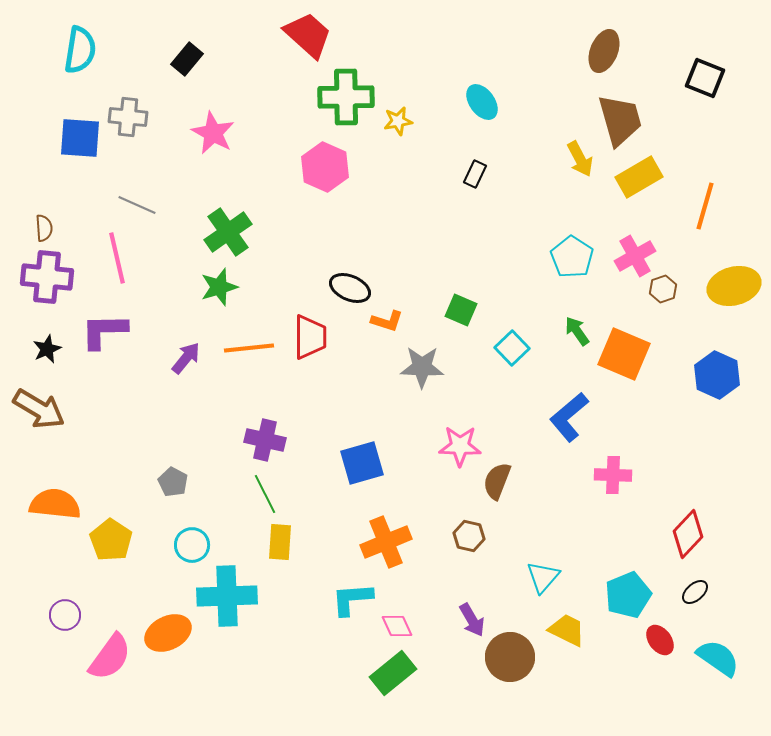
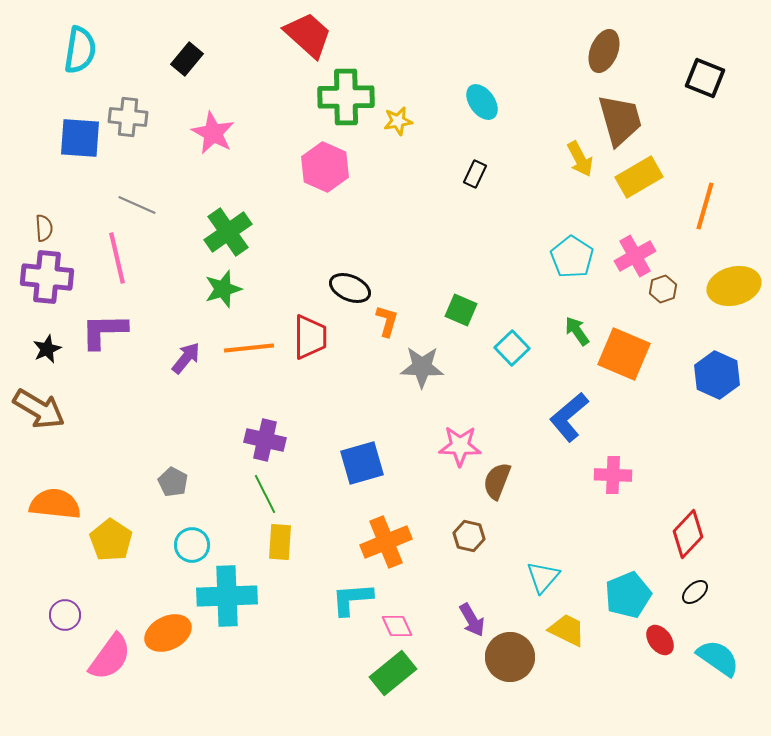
green star at (219, 287): moved 4 px right, 2 px down
orange L-shape at (387, 321): rotated 92 degrees counterclockwise
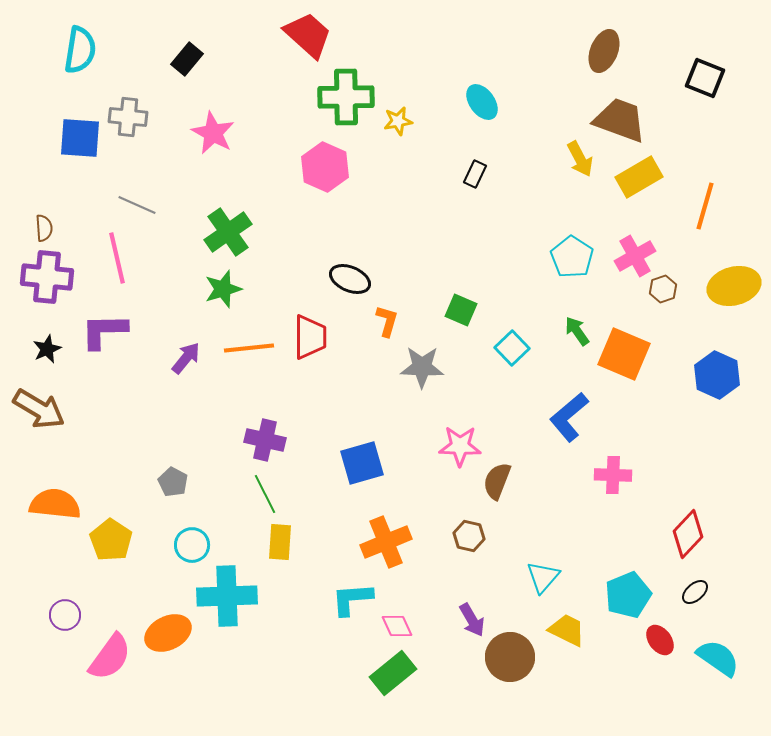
brown trapezoid at (620, 120): rotated 54 degrees counterclockwise
black ellipse at (350, 288): moved 9 px up
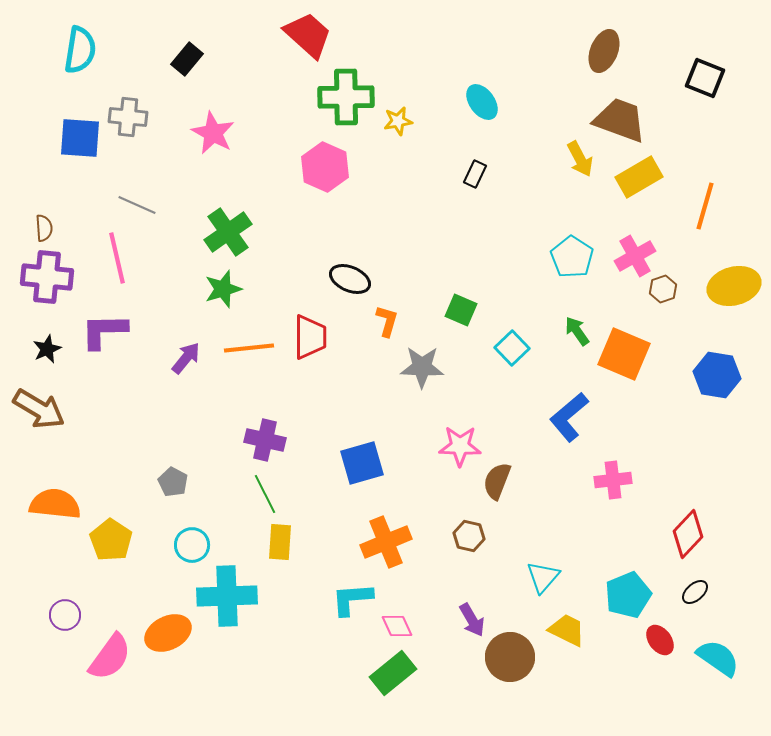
blue hexagon at (717, 375): rotated 15 degrees counterclockwise
pink cross at (613, 475): moved 5 px down; rotated 9 degrees counterclockwise
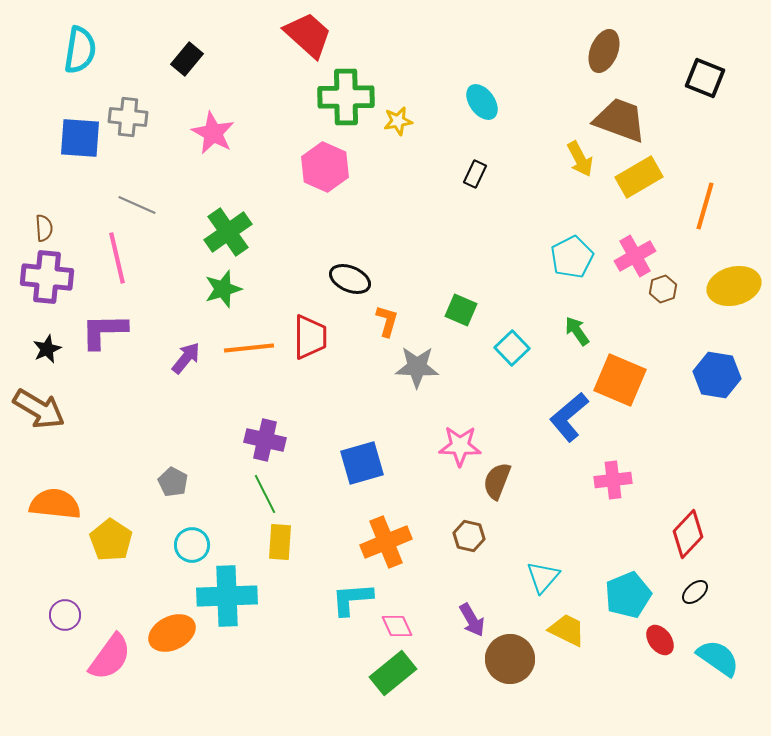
cyan pentagon at (572, 257): rotated 12 degrees clockwise
orange square at (624, 354): moved 4 px left, 26 px down
gray star at (422, 367): moved 5 px left
orange ellipse at (168, 633): moved 4 px right
brown circle at (510, 657): moved 2 px down
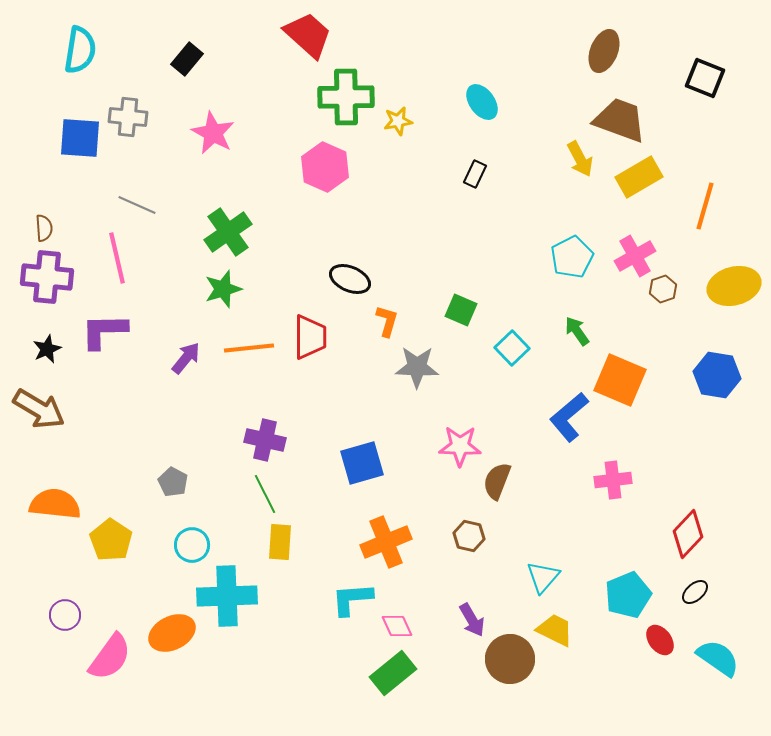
yellow trapezoid at (567, 630): moved 12 px left
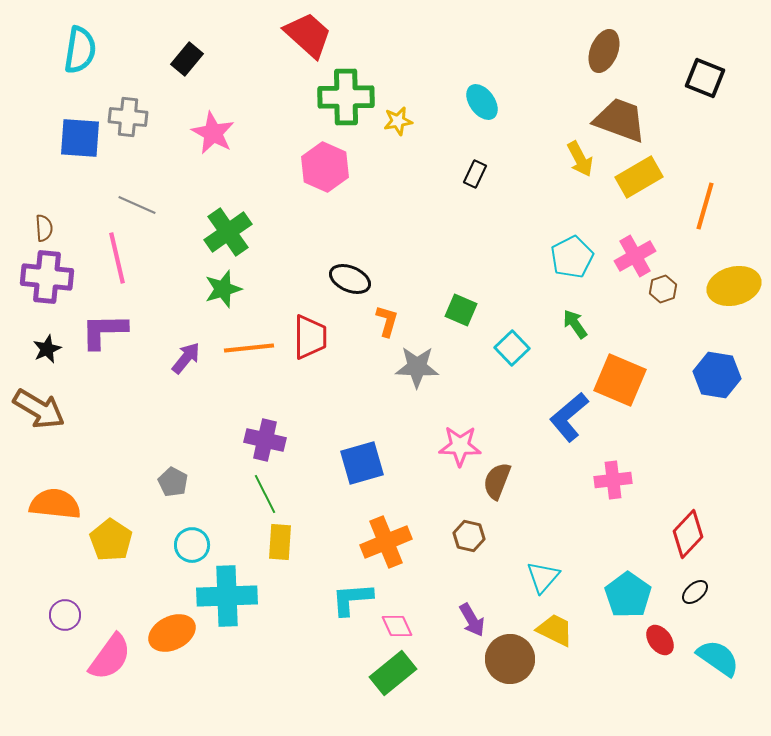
green arrow at (577, 331): moved 2 px left, 7 px up
cyan pentagon at (628, 595): rotated 15 degrees counterclockwise
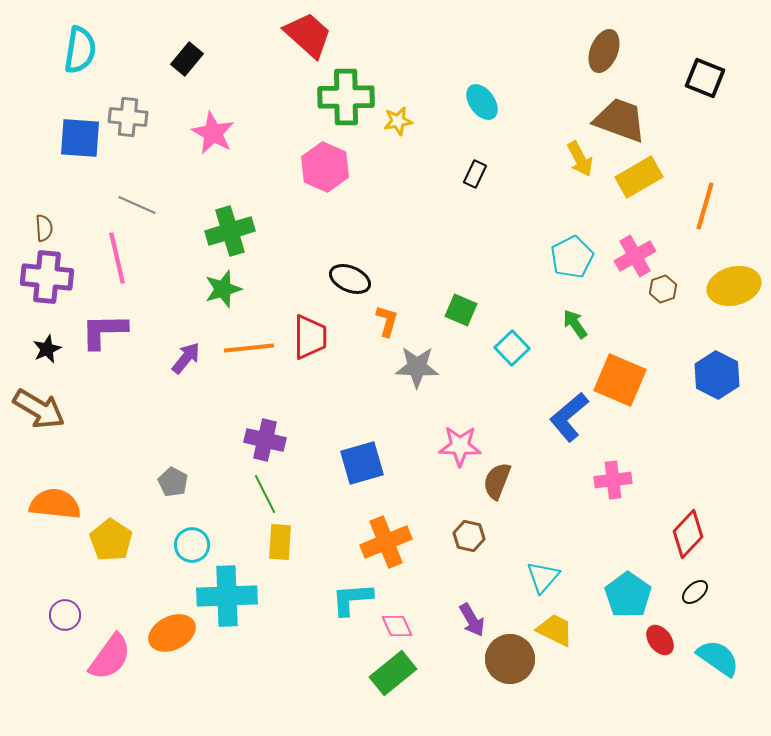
green cross at (228, 232): moved 2 px right, 1 px up; rotated 18 degrees clockwise
blue hexagon at (717, 375): rotated 18 degrees clockwise
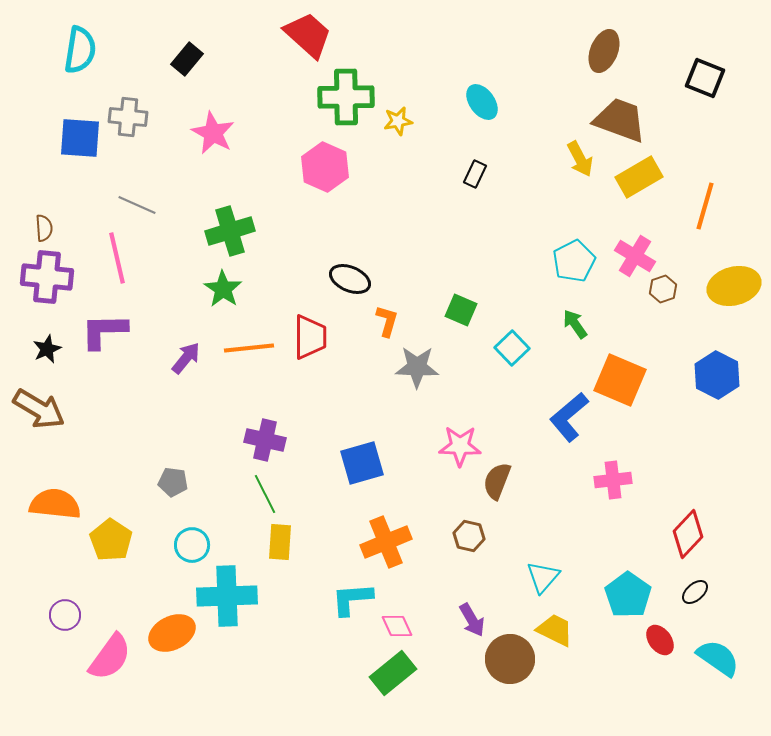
pink cross at (635, 256): rotated 30 degrees counterclockwise
cyan pentagon at (572, 257): moved 2 px right, 4 px down
green star at (223, 289): rotated 21 degrees counterclockwise
gray pentagon at (173, 482): rotated 20 degrees counterclockwise
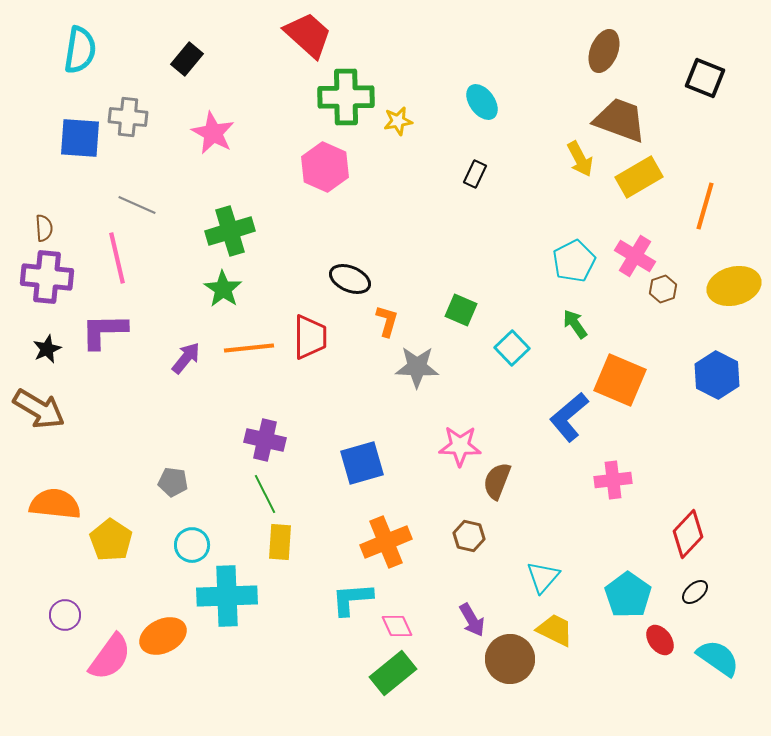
orange ellipse at (172, 633): moved 9 px left, 3 px down
